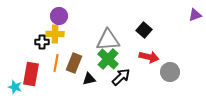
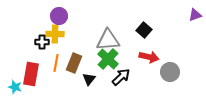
black triangle: rotated 40 degrees counterclockwise
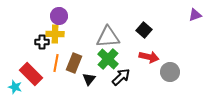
gray triangle: moved 3 px up
red rectangle: rotated 55 degrees counterclockwise
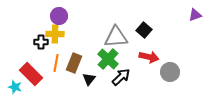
gray triangle: moved 8 px right
black cross: moved 1 px left
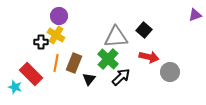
yellow cross: moved 1 px right, 1 px down; rotated 30 degrees clockwise
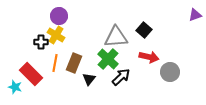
orange line: moved 1 px left
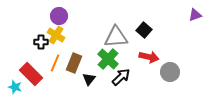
orange line: rotated 12 degrees clockwise
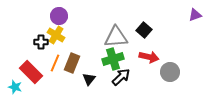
green cross: moved 5 px right; rotated 30 degrees clockwise
brown rectangle: moved 2 px left
red rectangle: moved 2 px up
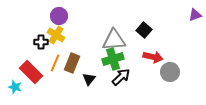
gray triangle: moved 2 px left, 3 px down
red arrow: moved 4 px right
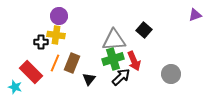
yellow cross: rotated 24 degrees counterclockwise
red arrow: moved 19 px left, 4 px down; rotated 54 degrees clockwise
gray circle: moved 1 px right, 2 px down
